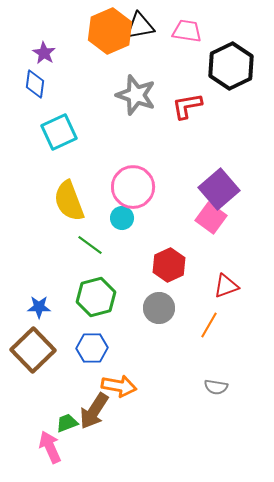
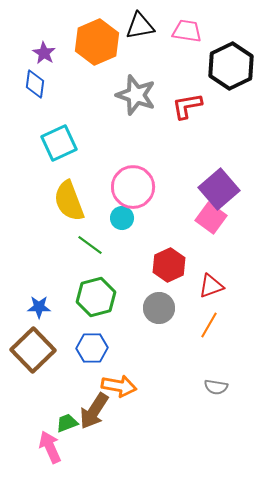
orange hexagon: moved 13 px left, 11 px down
cyan square: moved 11 px down
red triangle: moved 15 px left
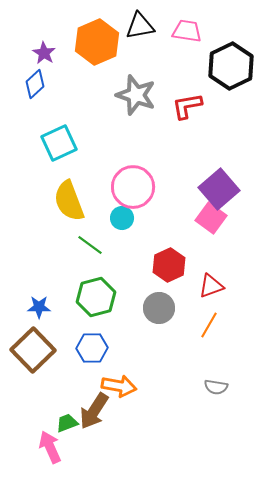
blue diamond: rotated 40 degrees clockwise
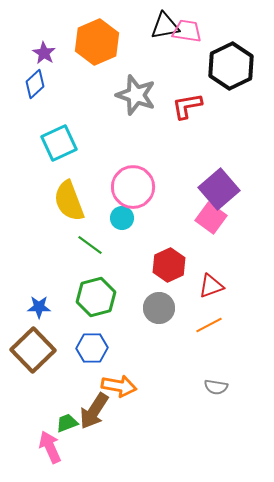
black triangle: moved 25 px right
orange line: rotated 32 degrees clockwise
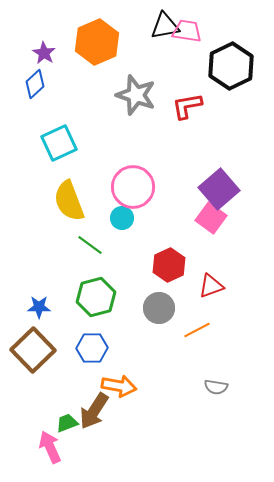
orange line: moved 12 px left, 5 px down
